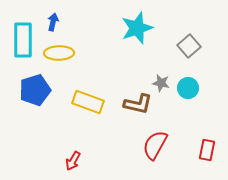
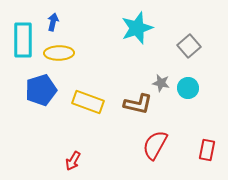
blue pentagon: moved 6 px right
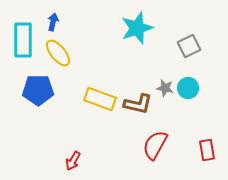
gray square: rotated 15 degrees clockwise
yellow ellipse: moved 1 px left; rotated 52 degrees clockwise
gray star: moved 4 px right, 5 px down
blue pentagon: moved 3 px left; rotated 16 degrees clockwise
yellow rectangle: moved 12 px right, 3 px up
red rectangle: rotated 20 degrees counterclockwise
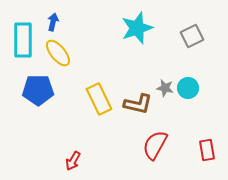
gray square: moved 3 px right, 10 px up
yellow rectangle: moved 1 px left; rotated 44 degrees clockwise
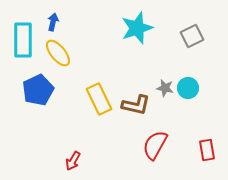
blue pentagon: rotated 24 degrees counterclockwise
brown L-shape: moved 2 px left, 1 px down
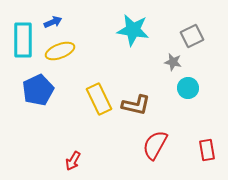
blue arrow: rotated 54 degrees clockwise
cyan star: moved 4 px left, 2 px down; rotated 28 degrees clockwise
yellow ellipse: moved 2 px right, 2 px up; rotated 72 degrees counterclockwise
gray star: moved 8 px right, 26 px up
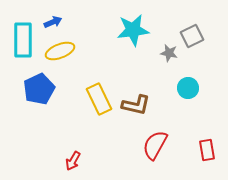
cyan star: rotated 16 degrees counterclockwise
gray star: moved 4 px left, 9 px up
blue pentagon: moved 1 px right, 1 px up
